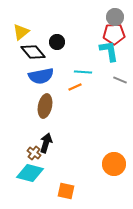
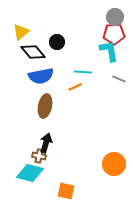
gray line: moved 1 px left, 1 px up
brown cross: moved 5 px right, 3 px down; rotated 24 degrees counterclockwise
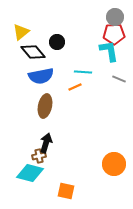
brown cross: rotated 24 degrees counterclockwise
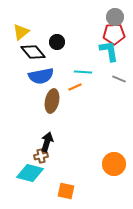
brown ellipse: moved 7 px right, 5 px up
black arrow: moved 1 px right, 1 px up
brown cross: moved 2 px right
